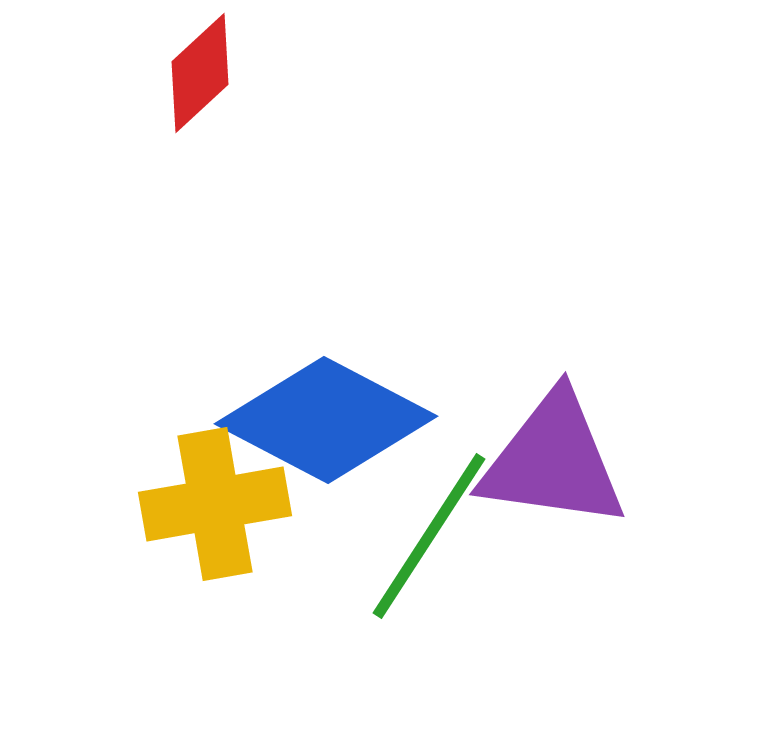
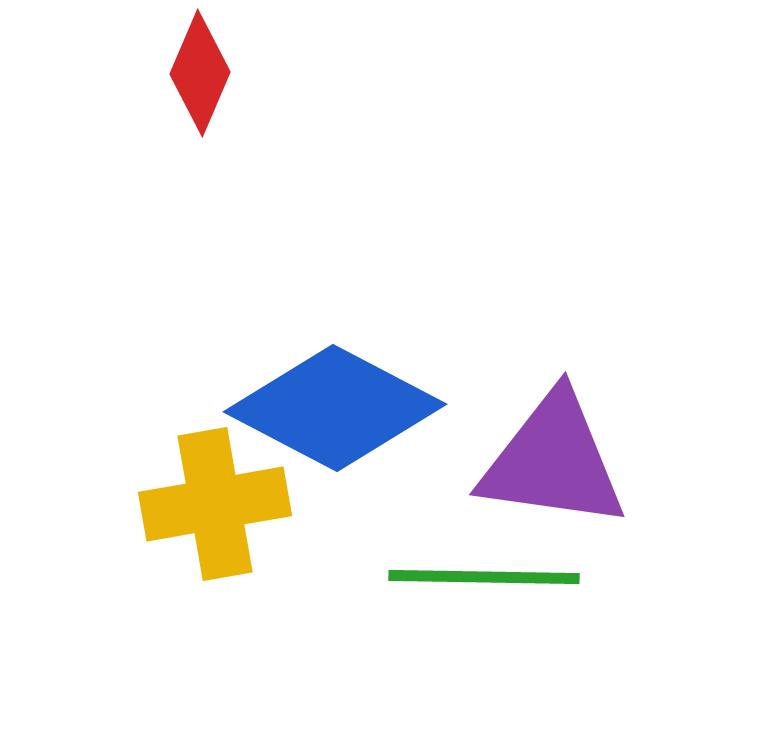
red diamond: rotated 24 degrees counterclockwise
blue diamond: moved 9 px right, 12 px up
green line: moved 55 px right, 41 px down; rotated 58 degrees clockwise
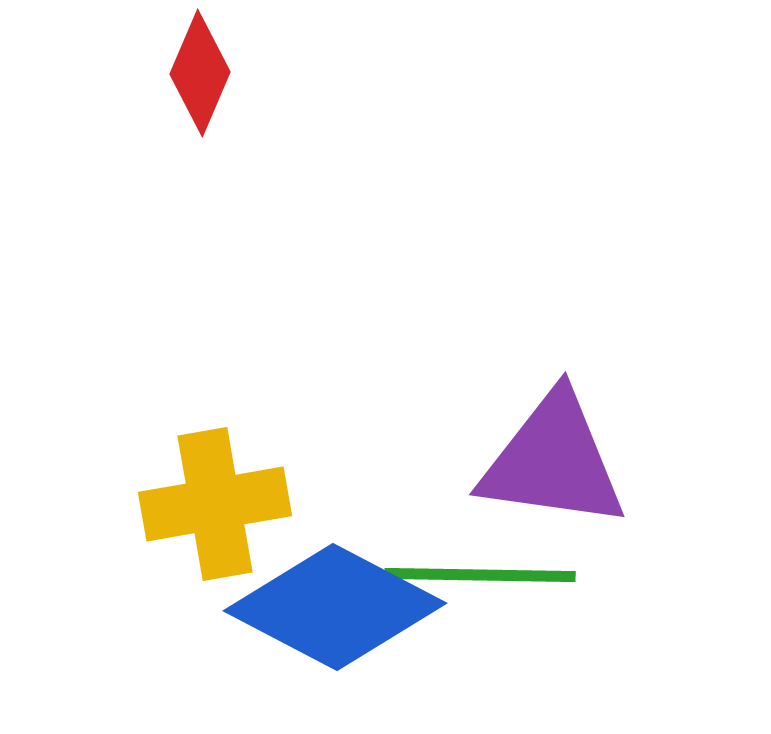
blue diamond: moved 199 px down
green line: moved 4 px left, 2 px up
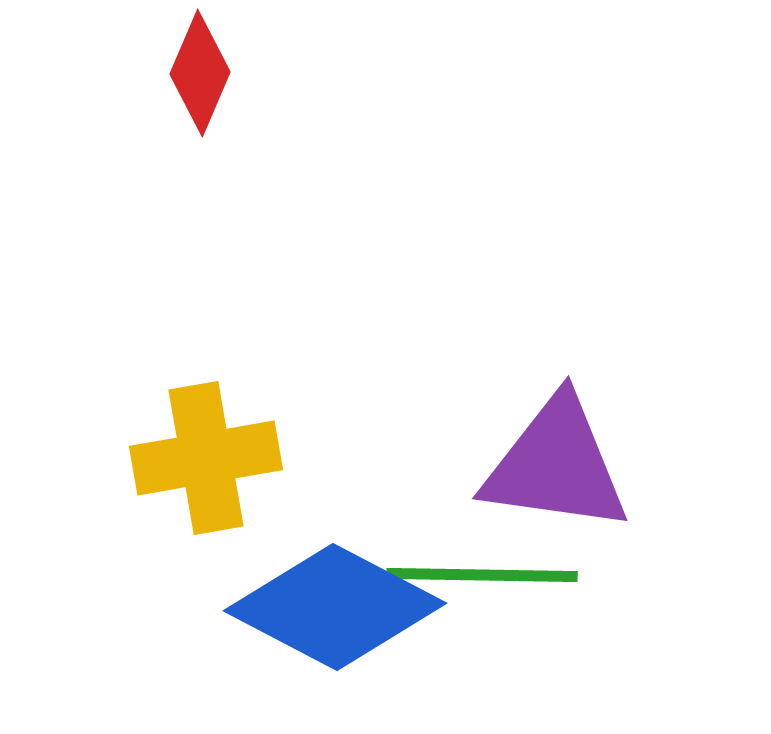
purple triangle: moved 3 px right, 4 px down
yellow cross: moved 9 px left, 46 px up
green line: moved 2 px right
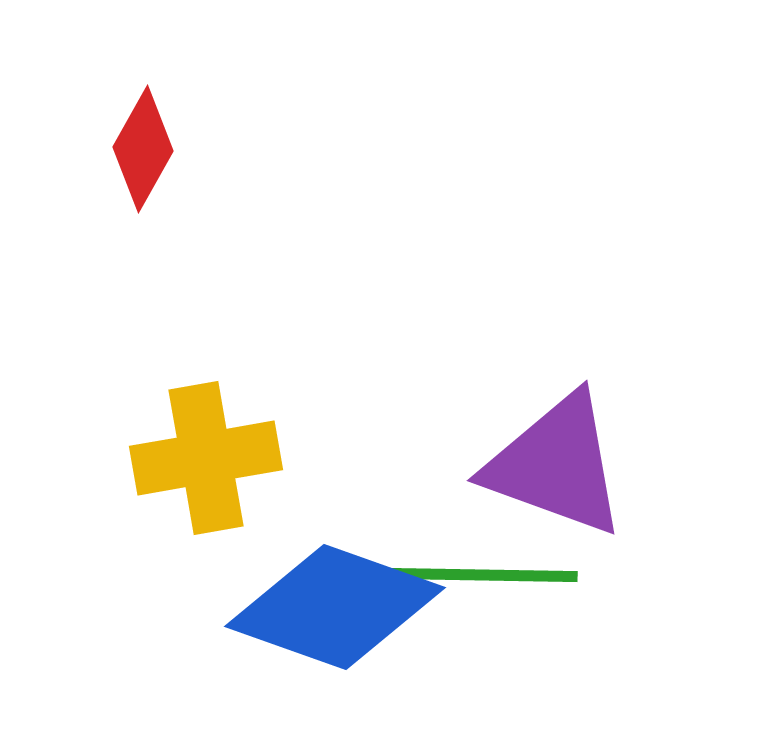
red diamond: moved 57 px left, 76 px down; rotated 6 degrees clockwise
purple triangle: rotated 12 degrees clockwise
blue diamond: rotated 8 degrees counterclockwise
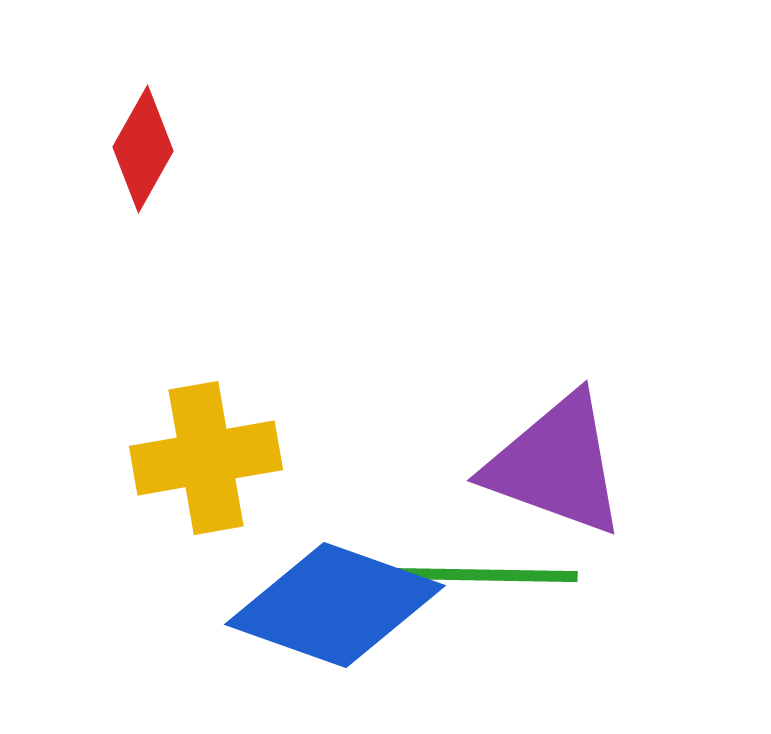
blue diamond: moved 2 px up
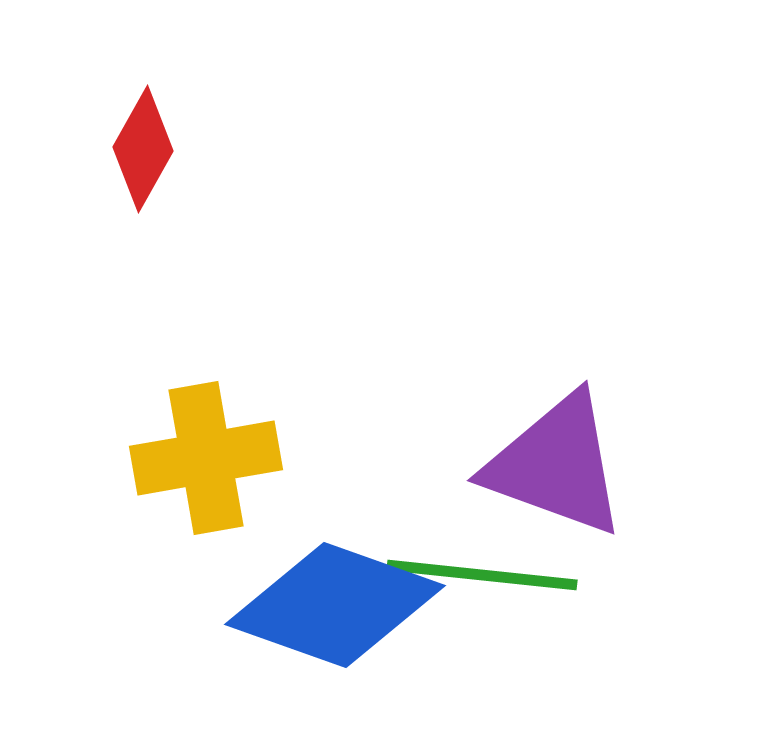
green line: rotated 5 degrees clockwise
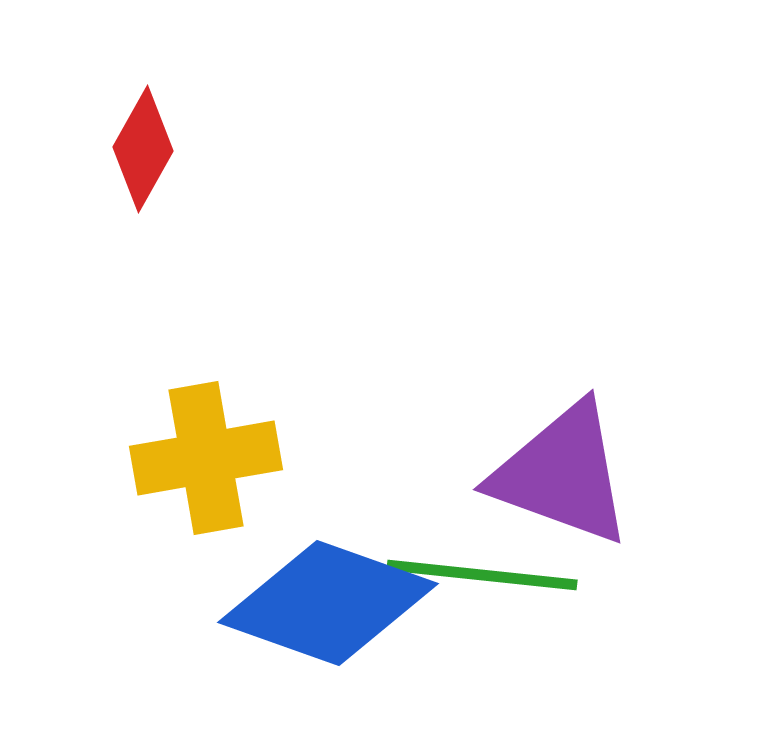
purple triangle: moved 6 px right, 9 px down
blue diamond: moved 7 px left, 2 px up
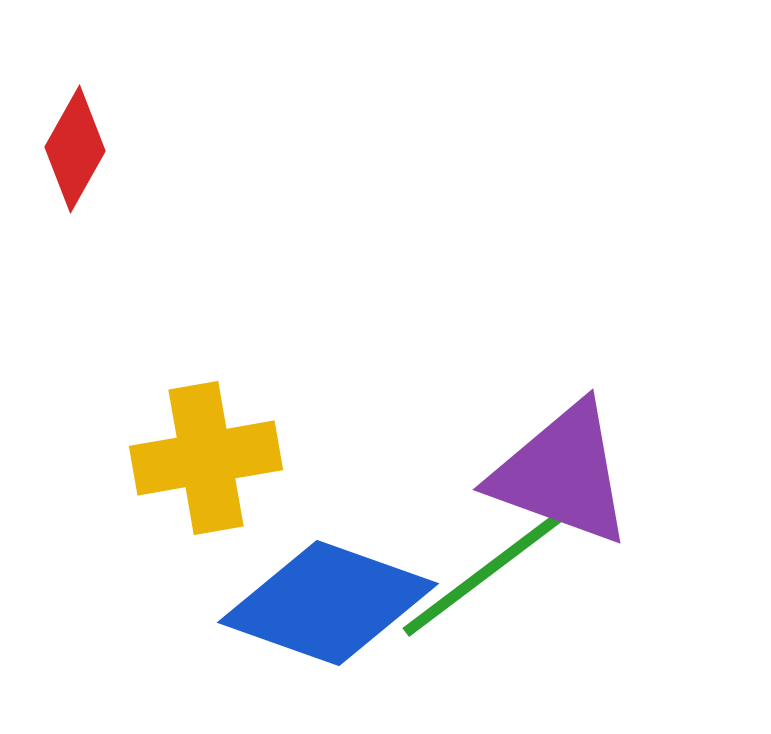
red diamond: moved 68 px left
green line: rotated 43 degrees counterclockwise
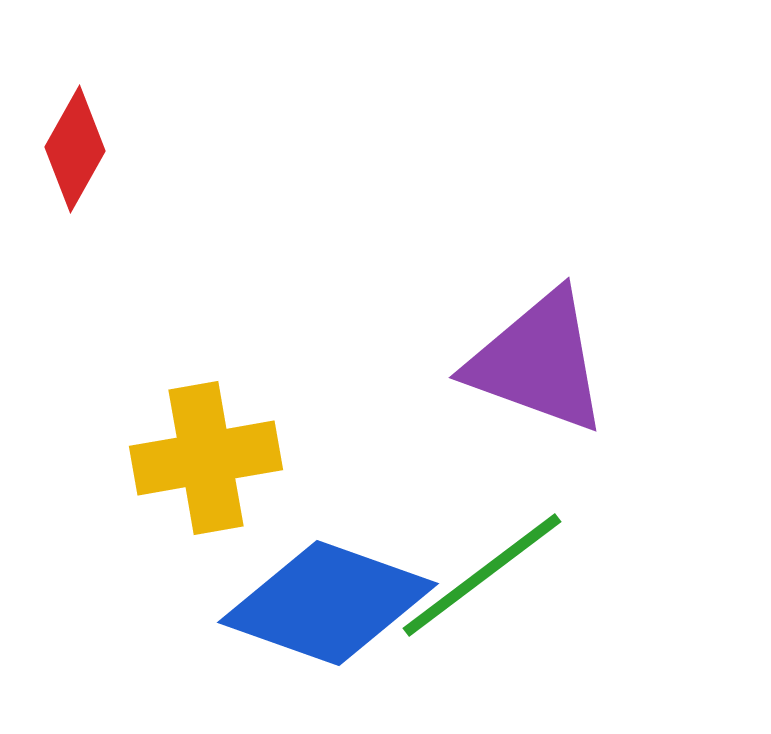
purple triangle: moved 24 px left, 112 px up
